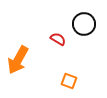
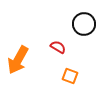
red semicircle: moved 8 px down
orange square: moved 1 px right, 5 px up
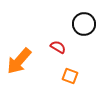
orange arrow: moved 1 px right, 1 px down; rotated 12 degrees clockwise
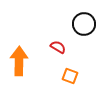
orange arrow: rotated 140 degrees clockwise
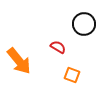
orange arrow: rotated 140 degrees clockwise
orange square: moved 2 px right, 1 px up
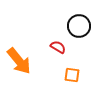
black circle: moved 5 px left, 2 px down
orange square: rotated 14 degrees counterclockwise
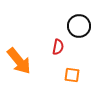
red semicircle: rotated 70 degrees clockwise
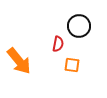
red semicircle: moved 3 px up
orange square: moved 10 px up
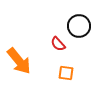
red semicircle: rotated 126 degrees clockwise
orange square: moved 6 px left, 8 px down
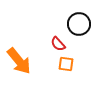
black circle: moved 2 px up
orange square: moved 9 px up
